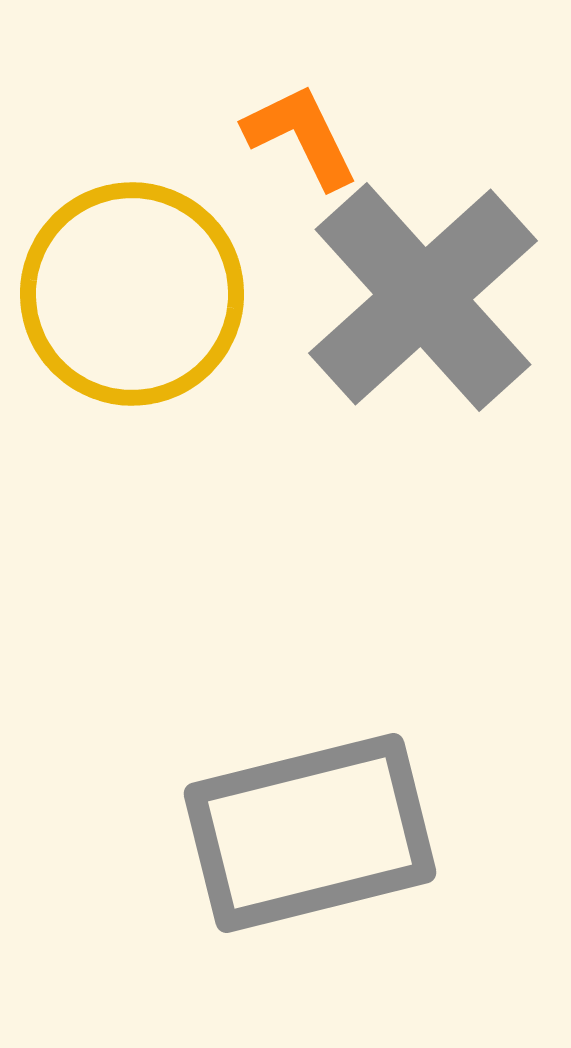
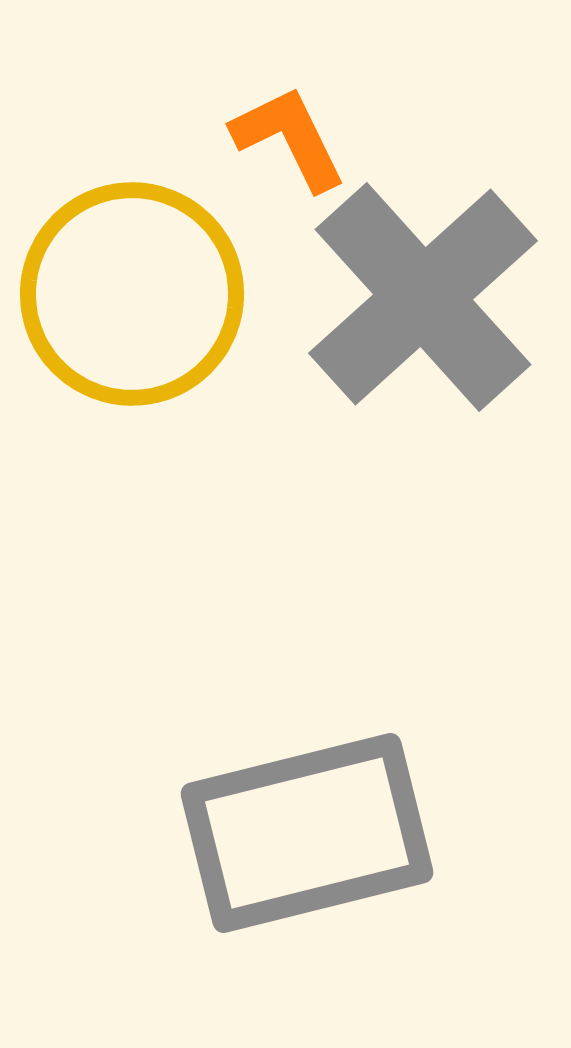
orange L-shape: moved 12 px left, 2 px down
gray rectangle: moved 3 px left
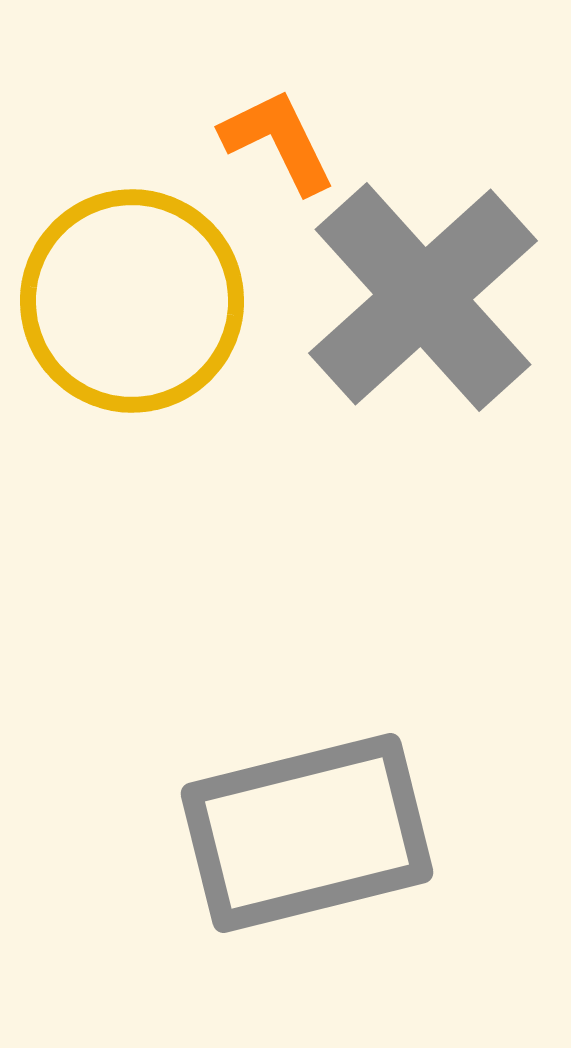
orange L-shape: moved 11 px left, 3 px down
yellow circle: moved 7 px down
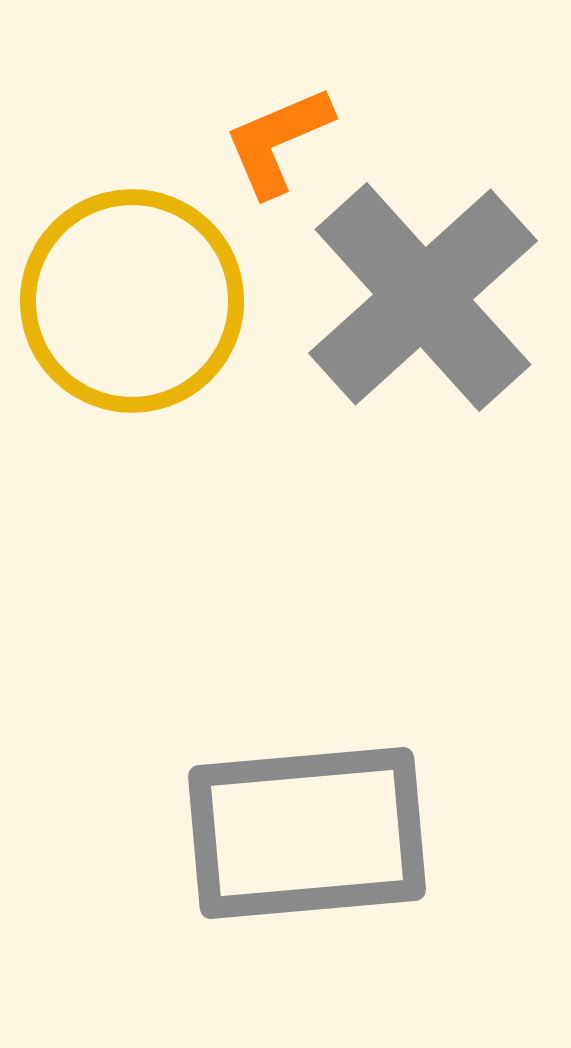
orange L-shape: rotated 87 degrees counterclockwise
gray rectangle: rotated 9 degrees clockwise
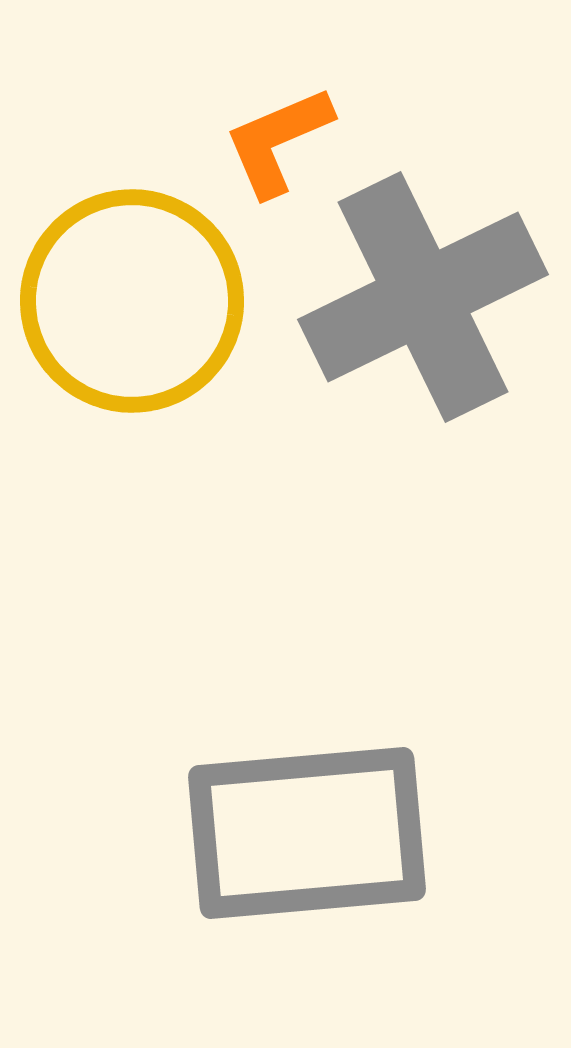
gray cross: rotated 16 degrees clockwise
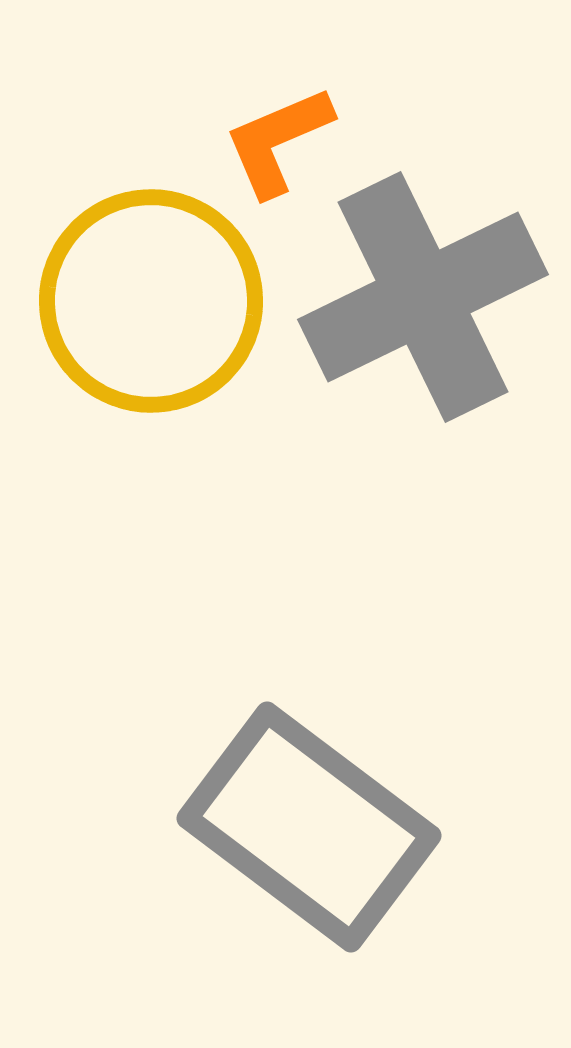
yellow circle: moved 19 px right
gray rectangle: moved 2 px right, 6 px up; rotated 42 degrees clockwise
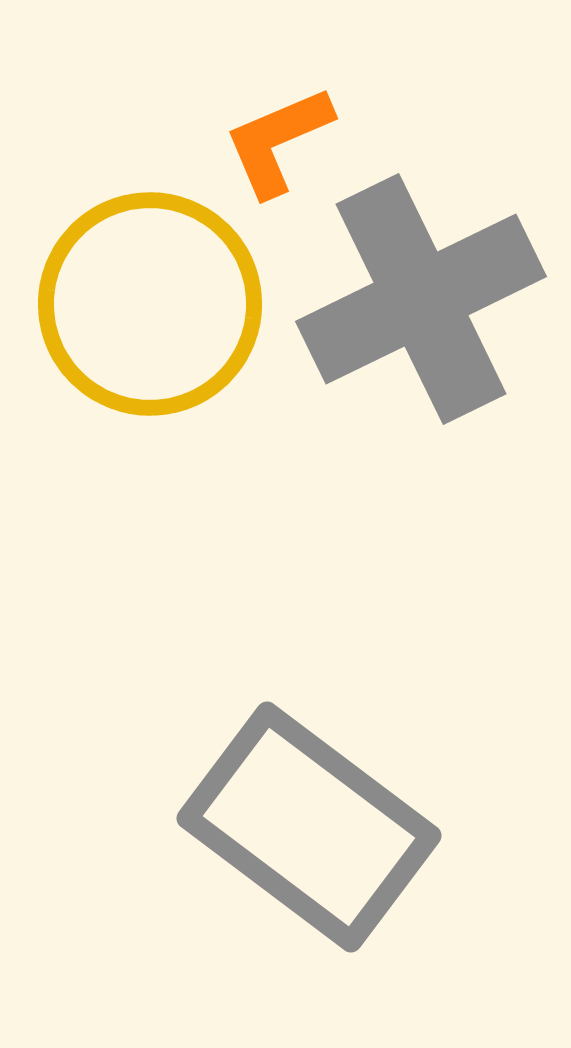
gray cross: moved 2 px left, 2 px down
yellow circle: moved 1 px left, 3 px down
